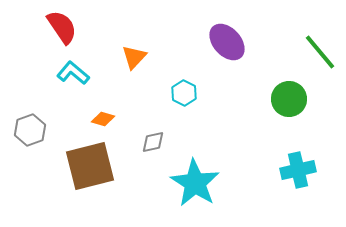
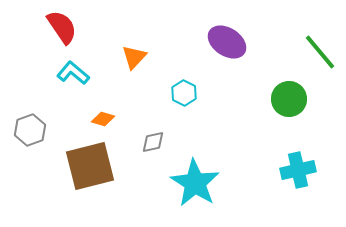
purple ellipse: rotated 15 degrees counterclockwise
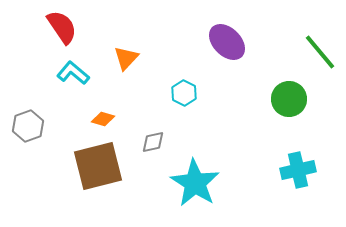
purple ellipse: rotated 12 degrees clockwise
orange triangle: moved 8 px left, 1 px down
gray hexagon: moved 2 px left, 4 px up
brown square: moved 8 px right
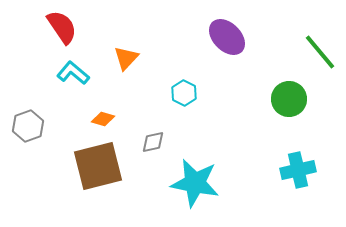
purple ellipse: moved 5 px up
cyan star: rotated 21 degrees counterclockwise
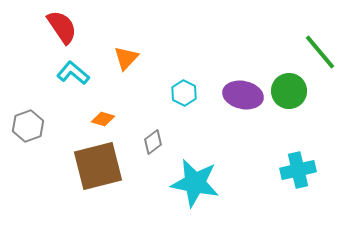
purple ellipse: moved 16 px right, 58 px down; rotated 33 degrees counterclockwise
green circle: moved 8 px up
gray diamond: rotated 25 degrees counterclockwise
